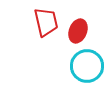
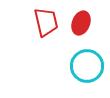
red ellipse: moved 3 px right, 8 px up
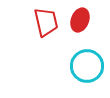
red ellipse: moved 1 px left, 3 px up
